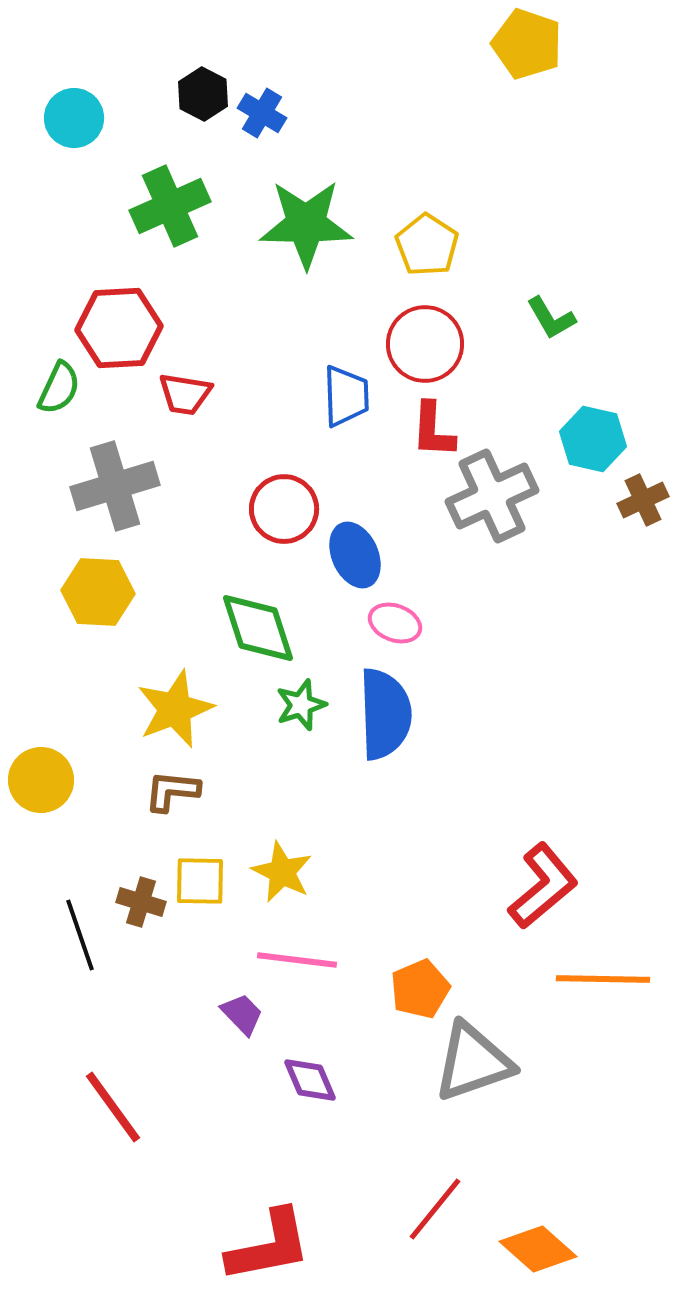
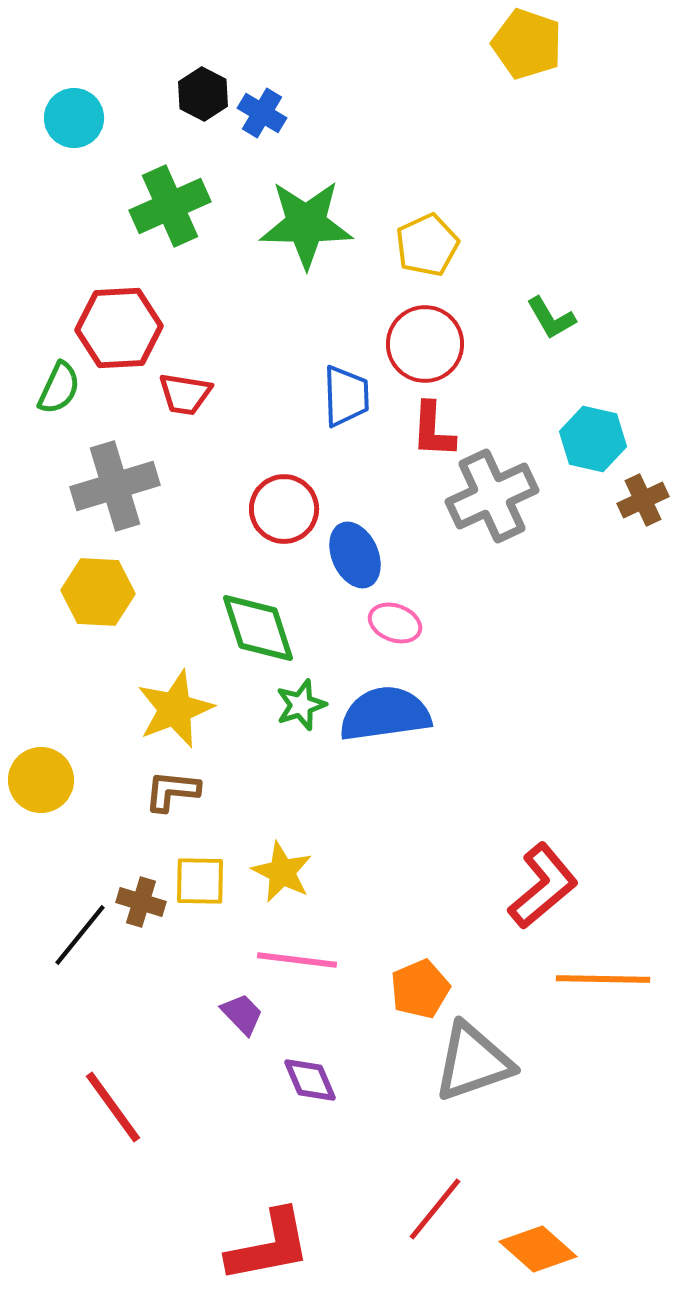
yellow pentagon at (427, 245): rotated 14 degrees clockwise
blue semicircle at (385, 714): rotated 96 degrees counterclockwise
black line at (80, 935): rotated 58 degrees clockwise
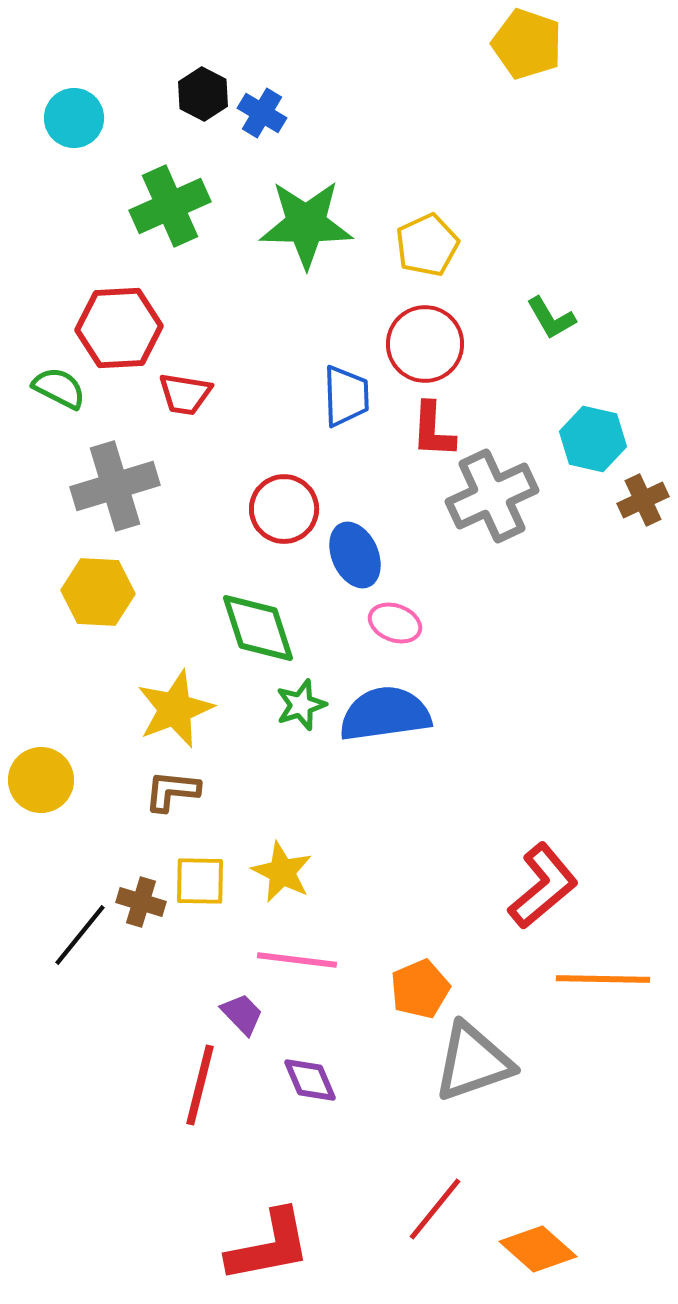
green semicircle at (59, 388): rotated 88 degrees counterclockwise
red line at (113, 1107): moved 87 px right, 22 px up; rotated 50 degrees clockwise
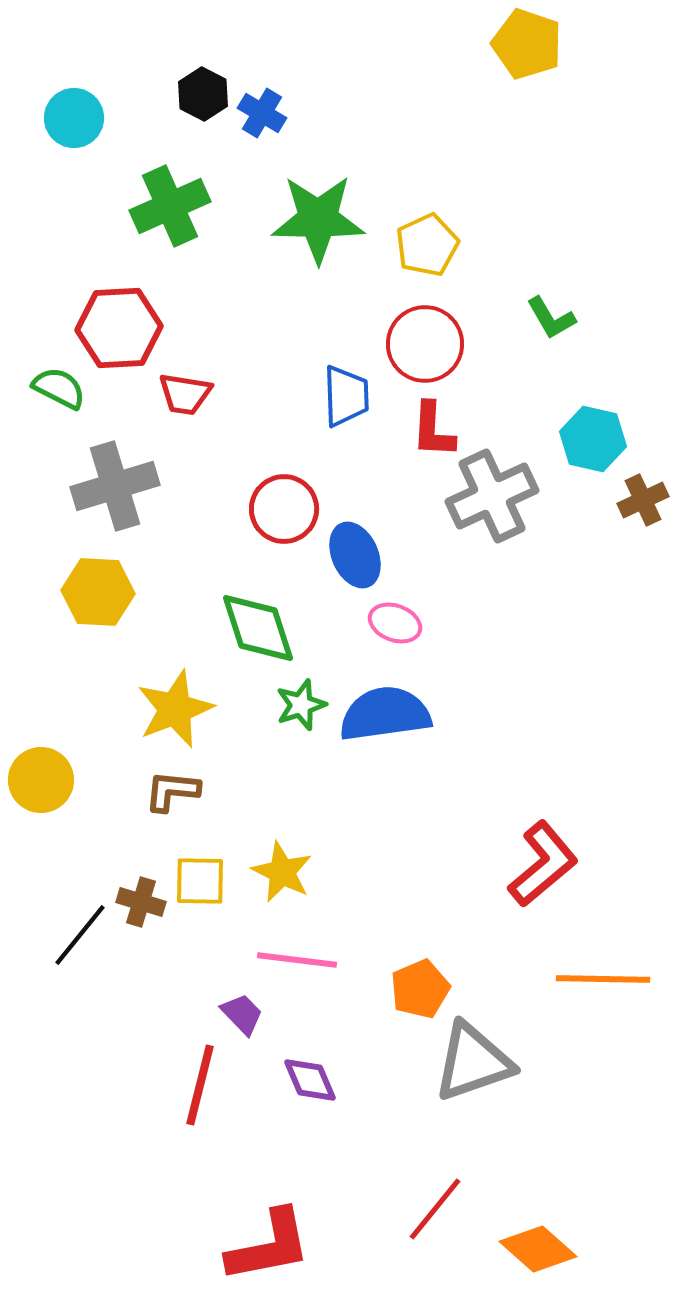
green star at (306, 224): moved 12 px right, 5 px up
red L-shape at (543, 886): moved 22 px up
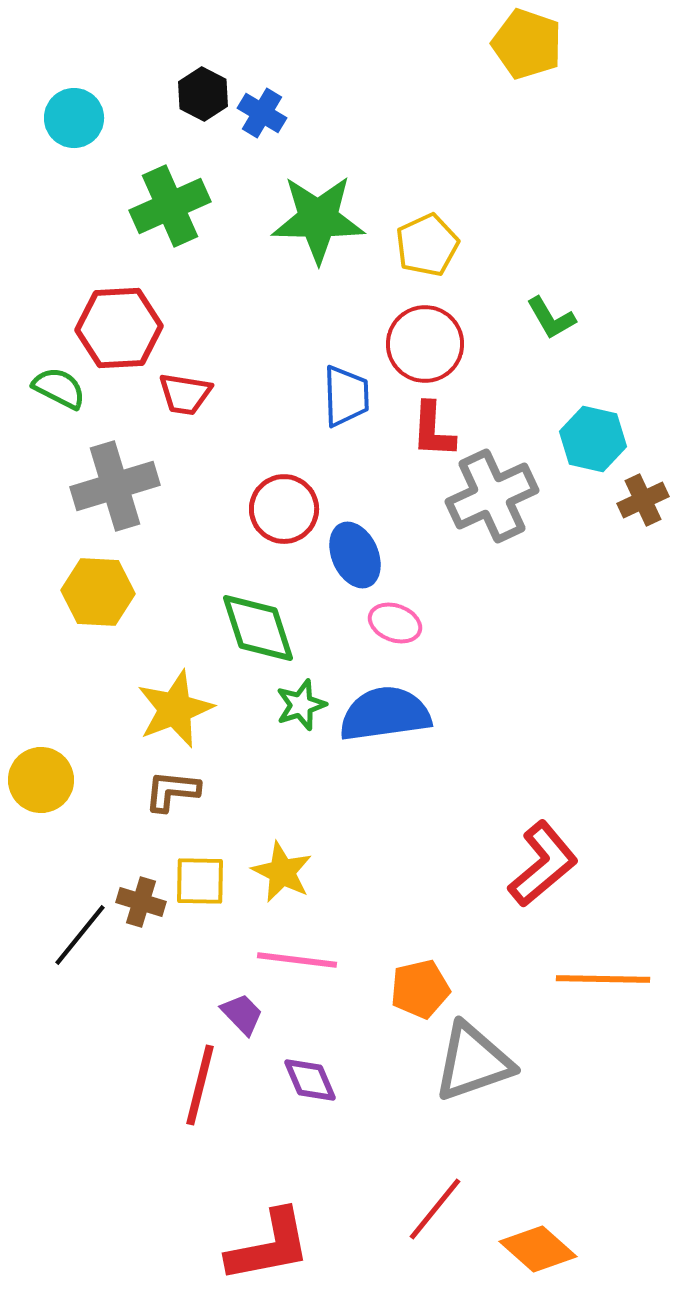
orange pentagon at (420, 989): rotated 10 degrees clockwise
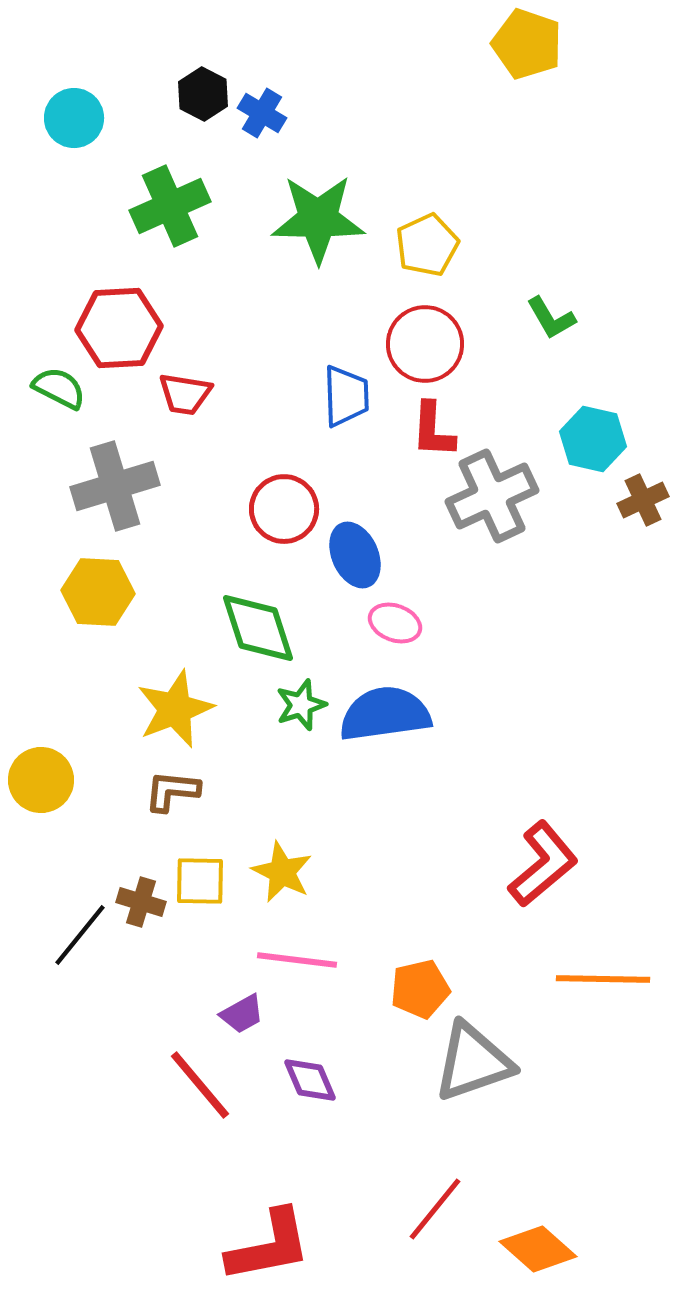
purple trapezoid at (242, 1014): rotated 105 degrees clockwise
red line at (200, 1085): rotated 54 degrees counterclockwise
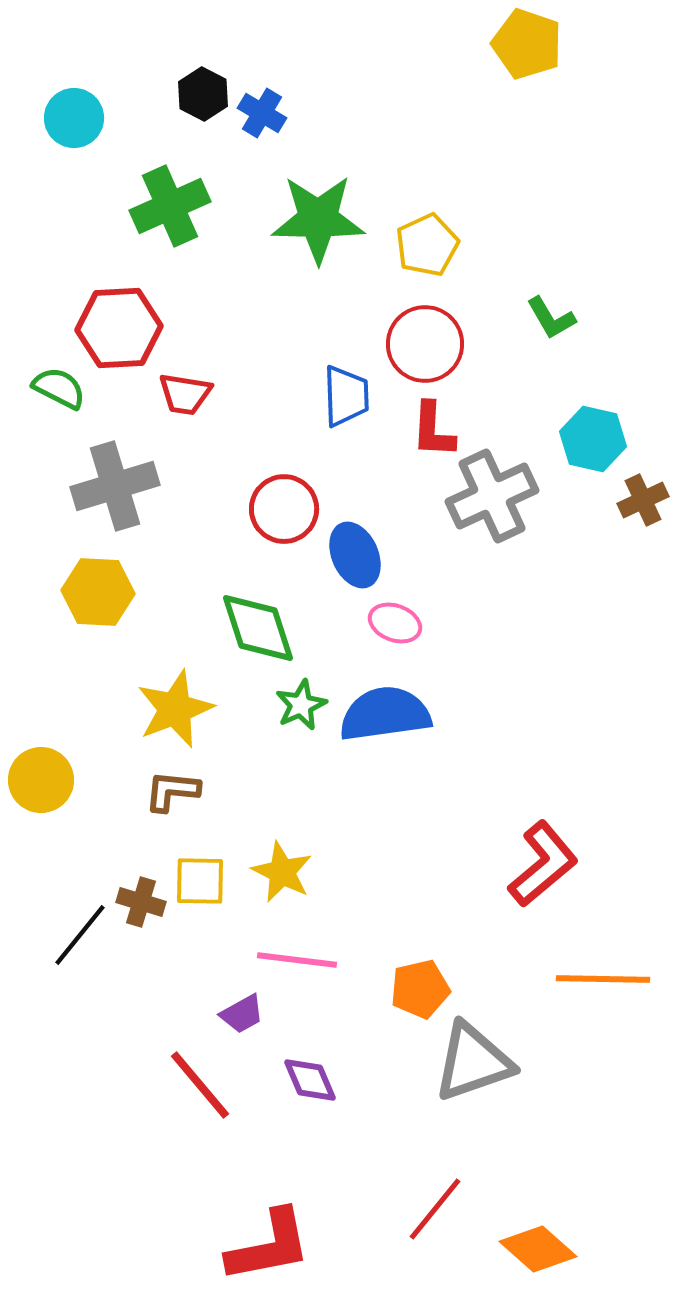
green star at (301, 705): rotated 6 degrees counterclockwise
